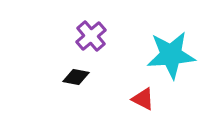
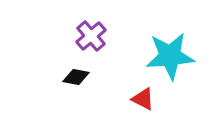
cyan star: moved 1 px left, 1 px down
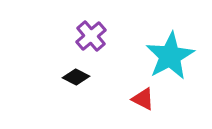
cyan star: rotated 24 degrees counterclockwise
black diamond: rotated 16 degrees clockwise
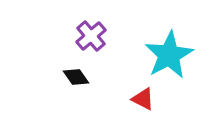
cyan star: moved 1 px left, 1 px up
black diamond: rotated 28 degrees clockwise
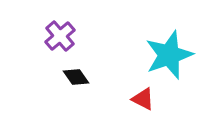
purple cross: moved 31 px left
cyan star: rotated 9 degrees clockwise
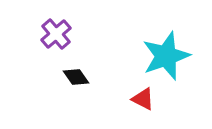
purple cross: moved 4 px left, 2 px up
cyan star: moved 3 px left, 1 px down
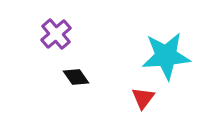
cyan star: rotated 15 degrees clockwise
red triangle: moved 1 px up; rotated 40 degrees clockwise
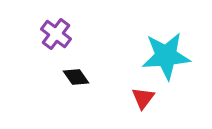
purple cross: rotated 12 degrees counterclockwise
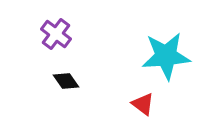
black diamond: moved 10 px left, 4 px down
red triangle: moved 6 px down; rotated 30 degrees counterclockwise
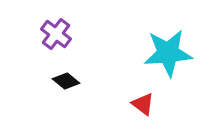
cyan star: moved 2 px right, 3 px up
black diamond: rotated 16 degrees counterclockwise
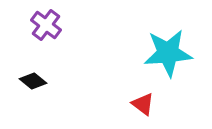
purple cross: moved 10 px left, 9 px up
black diamond: moved 33 px left
